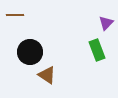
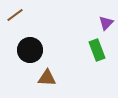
brown line: rotated 36 degrees counterclockwise
black circle: moved 2 px up
brown triangle: moved 3 px down; rotated 30 degrees counterclockwise
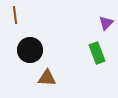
brown line: rotated 60 degrees counterclockwise
green rectangle: moved 3 px down
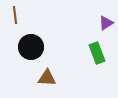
purple triangle: rotated 14 degrees clockwise
black circle: moved 1 px right, 3 px up
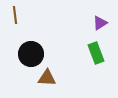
purple triangle: moved 6 px left
black circle: moved 7 px down
green rectangle: moved 1 px left
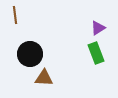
purple triangle: moved 2 px left, 5 px down
black circle: moved 1 px left
brown triangle: moved 3 px left
